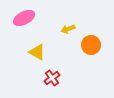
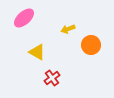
pink ellipse: rotated 15 degrees counterclockwise
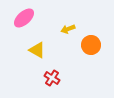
yellow triangle: moved 2 px up
red cross: rotated 21 degrees counterclockwise
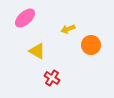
pink ellipse: moved 1 px right
yellow triangle: moved 1 px down
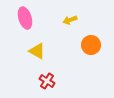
pink ellipse: rotated 65 degrees counterclockwise
yellow arrow: moved 2 px right, 9 px up
red cross: moved 5 px left, 3 px down
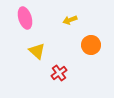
yellow triangle: rotated 12 degrees clockwise
red cross: moved 12 px right, 8 px up; rotated 21 degrees clockwise
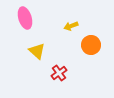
yellow arrow: moved 1 px right, 6 px down
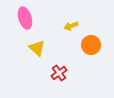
yellow triangle: moved 3 px up
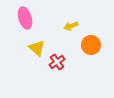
red cross: moved 2 px left, 11 px up
